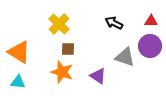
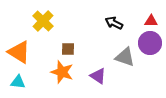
yellow cross: moved 16 px left, 3 px up
purple circle: moved 3 px up
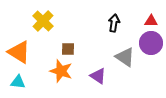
black arrow: rotated 72 degrees clockwise
purple circle: moved 1 px right
gray triangle: rotated 15 degrees clockwise
orange star: moved 1 px left, 1 px up
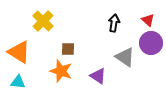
red triangle: moved 3 px left, 1 px up; rotated 40 degrees clockwise
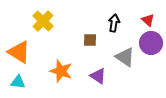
brown square: moved 22 px right, 9 px up
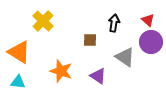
purple circle: moved 1 px up
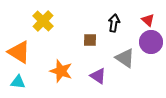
gray triangle: moved 1 px down
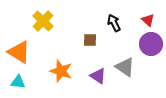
black arrow: rotated 36 degrees counterclockwise
purple circle: moved 2 px down
gray triangle: moved 9 px down
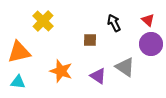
orange triangle: rotated 45 degrees counterclockwise
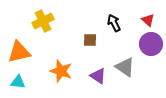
yellow cross: rotated 20 degrees clockwise
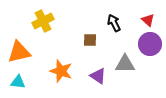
purple circle: moved 1 px left
gray triangle: moved 3 px up; rotated 35 degrees counterclockwise
